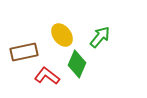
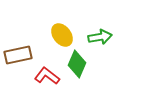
green arrow: rotated 40 degrees clockwise
brown rectangle: moved 6 px left, 3 px down
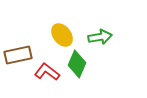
red L-shape: moved 4 px up
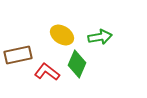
yellow ellipse: rotated 20 degrees counterclockwise
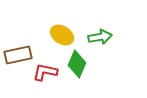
red L-shape: moved 2 px left; rotated 25 degrees counterclockwise
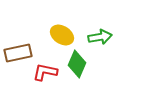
brown rectangle: moved 2 px up
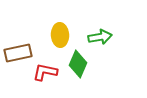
yellow ellipse: moved 2 px left; rotated 55 degrees clockwise
green diamond: moved 1 px right
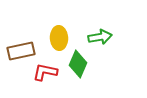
yellow ellipse: moved 1 px left, 3 px down
brown rectangle: moved 3 px right, 2 px up
